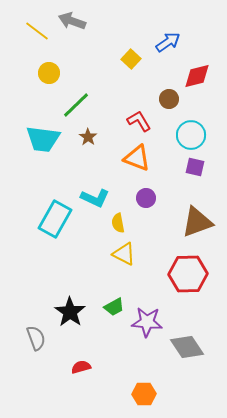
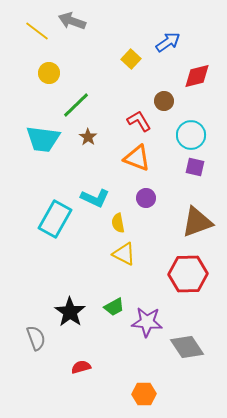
brown circle: moved 5 px left, 2 px down
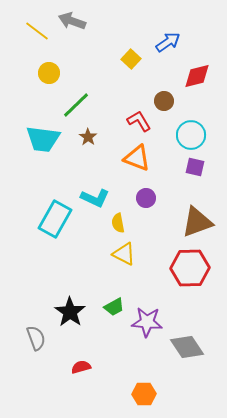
red hexagon: moved 2 px right, 6 px up
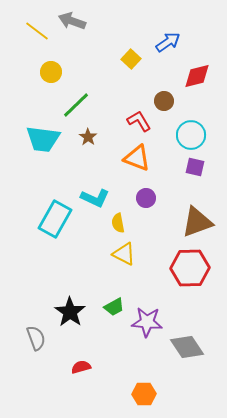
yellow circle: moved 2 px right, 1 px up
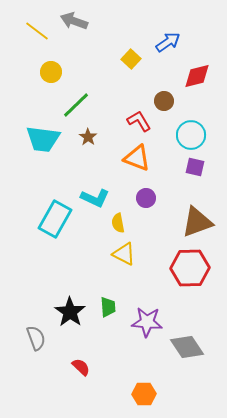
gray arrow: moved 2 px right
green trapezoid: moved 6 px left; rotated 65 degrees counterclockwise
red semicircle: rotated 60 degrees clockwise
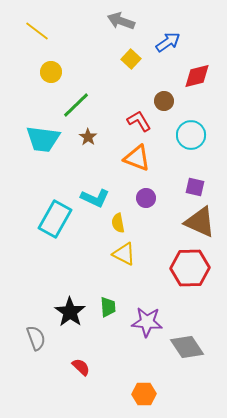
gray arrow: moved 47 px right
purple square: moved 20 px down
brown triangle: moved 3 px right; rotated 44 degrees clockwise
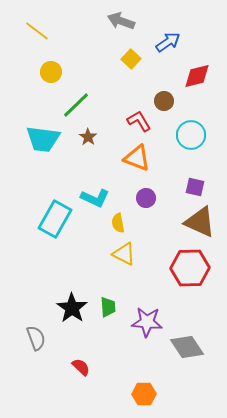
black star: moved 2 px right, 4 px up
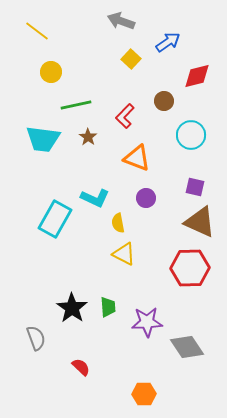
green line: rotated 32 degrees clockwise
red L-shape: moved 14 px left, 5 px up; rotated 105 degrees counterclockwise
purple star: rotated 8 degrees counterclockwise
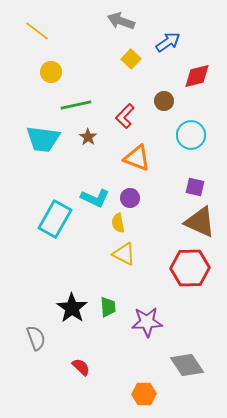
purple circle: moved 16 px left
gray diamond: moved 18 px down
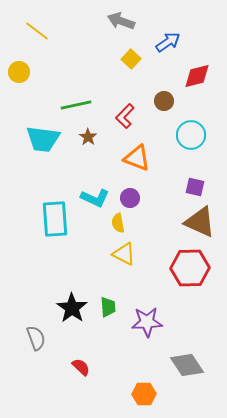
yellow circle: moved 32 px left
cyan rectangle: rotated 33 degrees counterclockwise
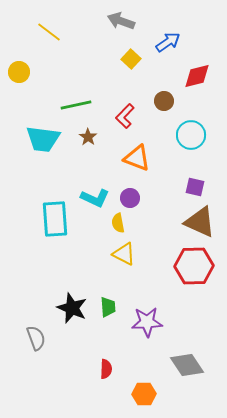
yellow line: moved 12 px right, 1 px down
red hexagon: moved 4 px right, 2 px up
black star: rotated 12 degrees counterclockwise
red semicircle: moved 25 px right, 2 px down; rotated 48 degrees clockwise
